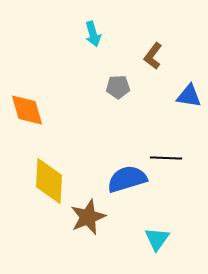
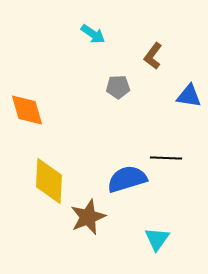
cyan arrow: rotated 40 degrees counterclockwise
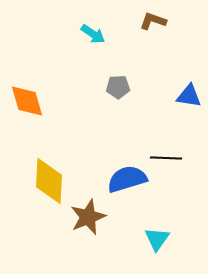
brown L-shape: moved 35 px up; rotated 72 degrees clockwise
orange diamond: moved 9 px up
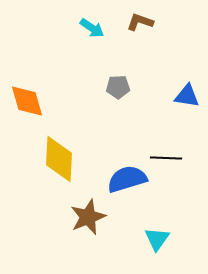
brown L-shape: moved 13 px left, 1 px down
cyan arrow: moved 1 px left, 6 px up
blue triangle: moved 2 px left
yellow diamond: moved 10 px right, 22 px up
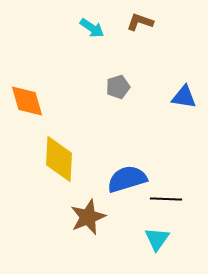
gray pentagon: rotated 15 degrees counterclockwise
blue triangle: moved 3 px left, 1 px down
black line: moved 41 px down
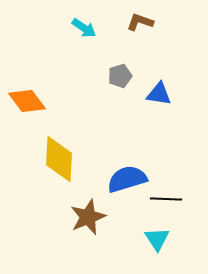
cyan arrow: moved 8 px left
gray pentagon: moved 2 px right, 11 px up
blue triangle: moved 25 px left, 3 px up
orange diamond: rotated 21 degrees counterclockwise
cyan triangle: rotated 8 degrees counterclockwise
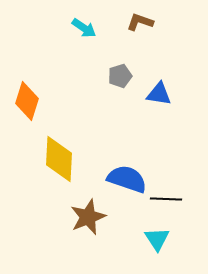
orange diamond: rotated 54 degrees clockwise
blue semicircle: rotated 36 degrees clockwise
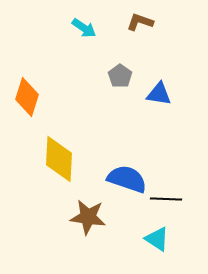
gray pentagon: rotated 20 degrees counterclockwise
orange diamond: moved 4 px up
brown star: rotated 30 degrees clockwise
cyan triangle: rotated 24 degrees counterclockwise
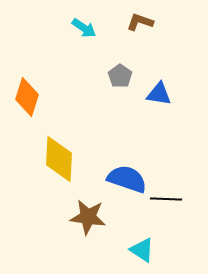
cyan triangle: moved 15 px left, 11 px down
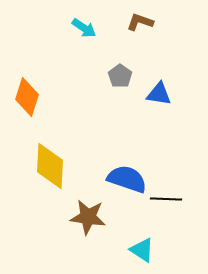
yellow diamond: moved 9 px left, 7 px down
